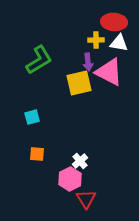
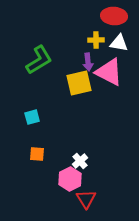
red ellipse: moved 6 px up
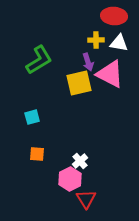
purple arrow: rotated 12 degrees counterclockwise
pink triangle: moved 1 px right, 2 px down
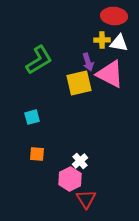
yellow cross: moved 6 px right
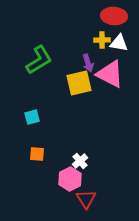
purple arrow: moved 1 px down
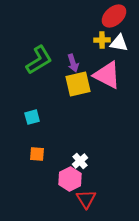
red ellipse: rotated 45 degrees counterclockwise
purple arrow: moved 15 px left
pink triangle: moved 3 px left, 1 px down
yellow square: moved 1 px left, 1 px down
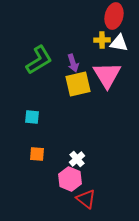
red ellipse: rotated 35 degrees counterclockwise
pink triangle: rotated 32 degrees clockwise
cyan square: rotated 21 degrees clockwise
white cross: moved 3 px left, 2 px up
pink hexagon: rotated 10 degrees counterclockwise
red triangle: rotated 20 degrees counterclockwise
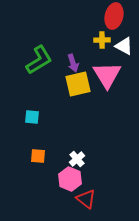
white triangle: moved 5 px right, 3 px down; rotated 18 degrees clockwise
orange square: moved 1 px right, 2 px down
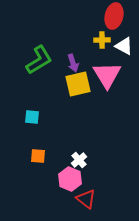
white cross: moved 2 px right, 1 px down
